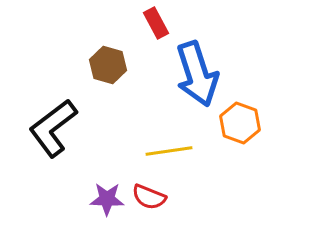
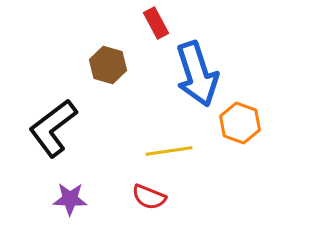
purple star: moved 37 px left
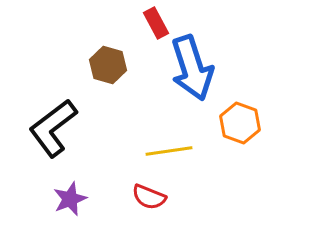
blue arrow: moved 5 px left, 6 px up
purple star: rotated 24 degrees counterclockwise
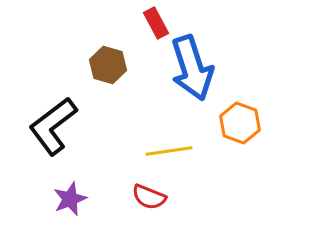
black L-shape: moved 2 px up
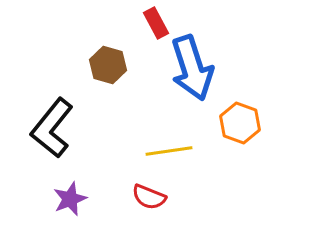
black L-shape: moved 1 px left, 2 px down; rotated 14 degrees counterclockwise
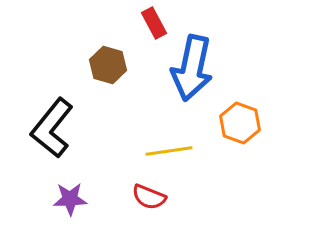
red rectangle: moved 2 px left
blue arrow: rotated 30 degrees clockwise
purple star: rotated 20 degrees clockwise
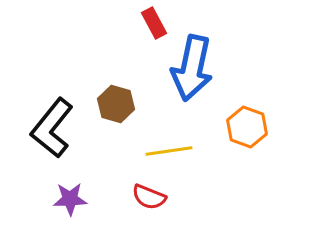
brown hexagon: moved 8 px right, 39 px down
orange hexagon: moved 7 px right, 4 px down
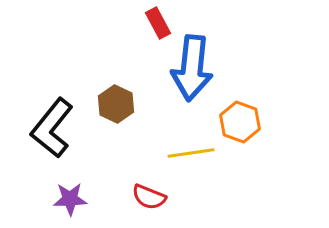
red rectangle: moved 4 px right
blue arrow: rotated 6 degrees counterclockwise
brown hexagon: rotated 9 degrees clockwise
orange hexagon: moved 7 px left, 5 px up
yellow line: moved 22 px right, 2 px down
